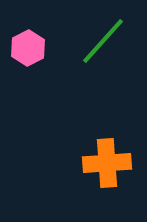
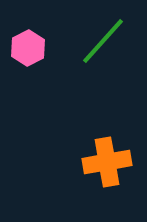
orange cross: moved 1 px up; rotated 6 degrees counterclockwise
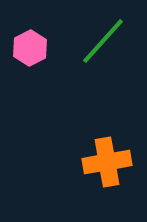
pink hexagon: moved 2 px right
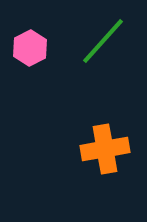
orange cross: moved 2 px left, 13 px up
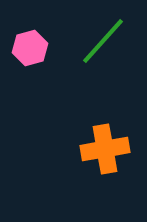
pink hexagon: rotated 12 degrees clockwise
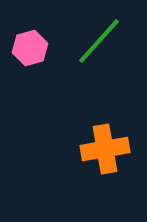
green line: moved 4 px left
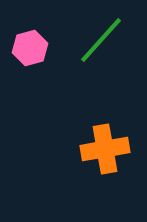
green line: moved 2 px right, 1 px up
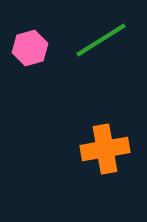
green line: rotated 16 degrees clockwise
